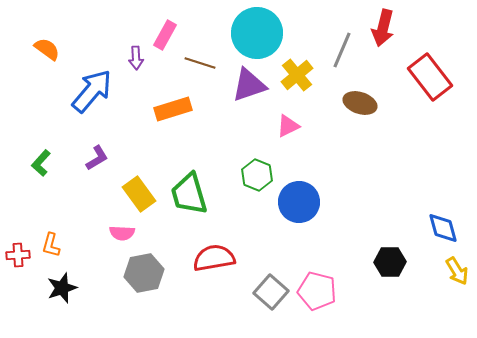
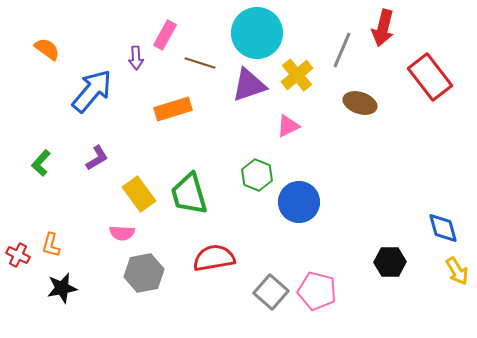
red cross: rotated 30 degrees clockwise
black star: rotated 8 degrees clockwise
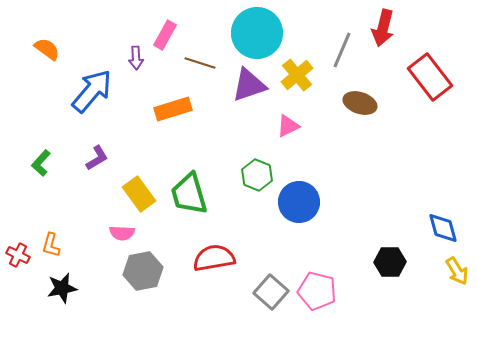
gray hexagon: moved 1 px left, 2 px up
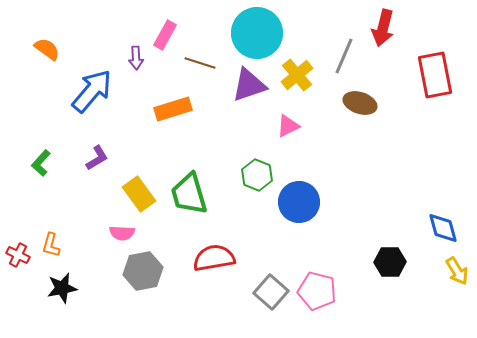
gray line: moved 2 px right, 6 px down
red rectangle: moved 5 px right, 2 px up; rotated 27 degrees clockwise
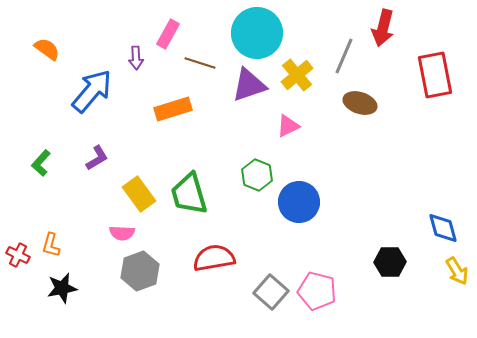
pink rectangle: moved 3 px right, 1 px up
gray hexagon: moved 3 px left; rotated 9 degrees counterclockwise
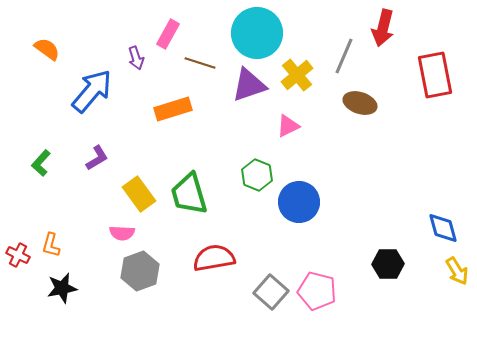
purple arrow: rotated 15 degrees counterclockwise
black hexagon: moved 2 px left, 2 px down
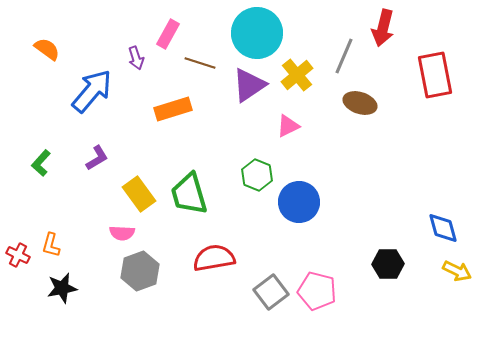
purple triangle: rotated 15 degrees counterclockwise
yellow arrow: rotated 32 degrees counterclockwise
gray square: rotated 12 degrees clockwise
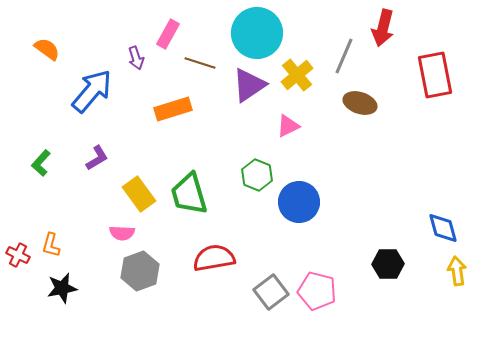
yellow arrow: rotated 124 degrees counterclockwise
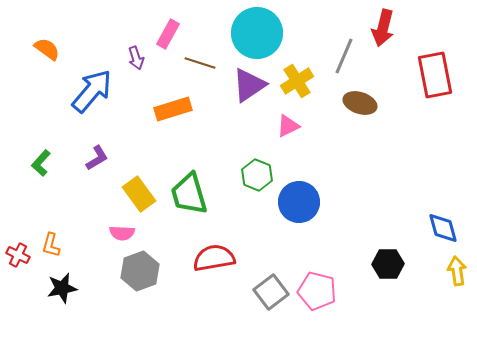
yellow cross: moved 6 px down; rotated 8 degrees clockwise
